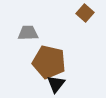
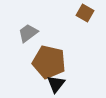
brown square: rotated 12 degrees counterclockwise
gray trapezoid: rotated 35 degrees counterclockwise
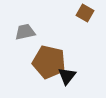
gray trapezoid: moved 3 px left, 1 px up; rotated 25 degrees clockwise
black triangle: moved 11 px right, 8 px up
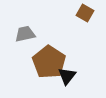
gray trapezoid: moved 2 px down
brown pentagon: rotated 20 degrees clockwise
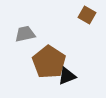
brown square: moved 2 px right, 2 px down
black triangle: rotated 30 degrees clockwise
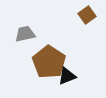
brown square: rotated 24 degrees clockwise
